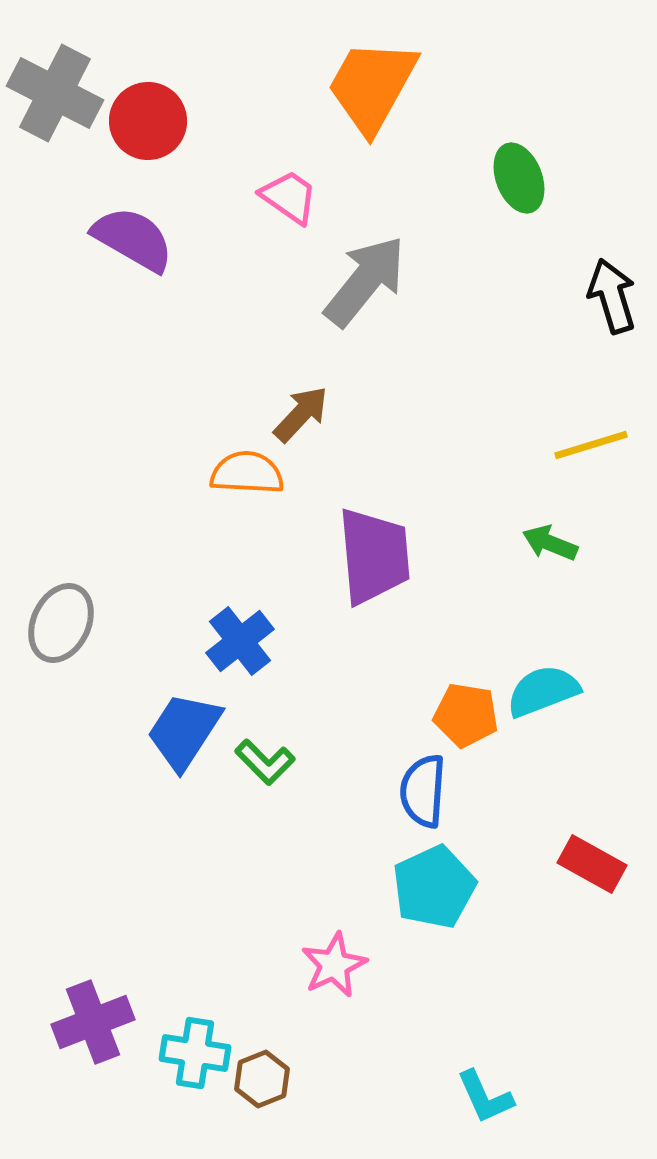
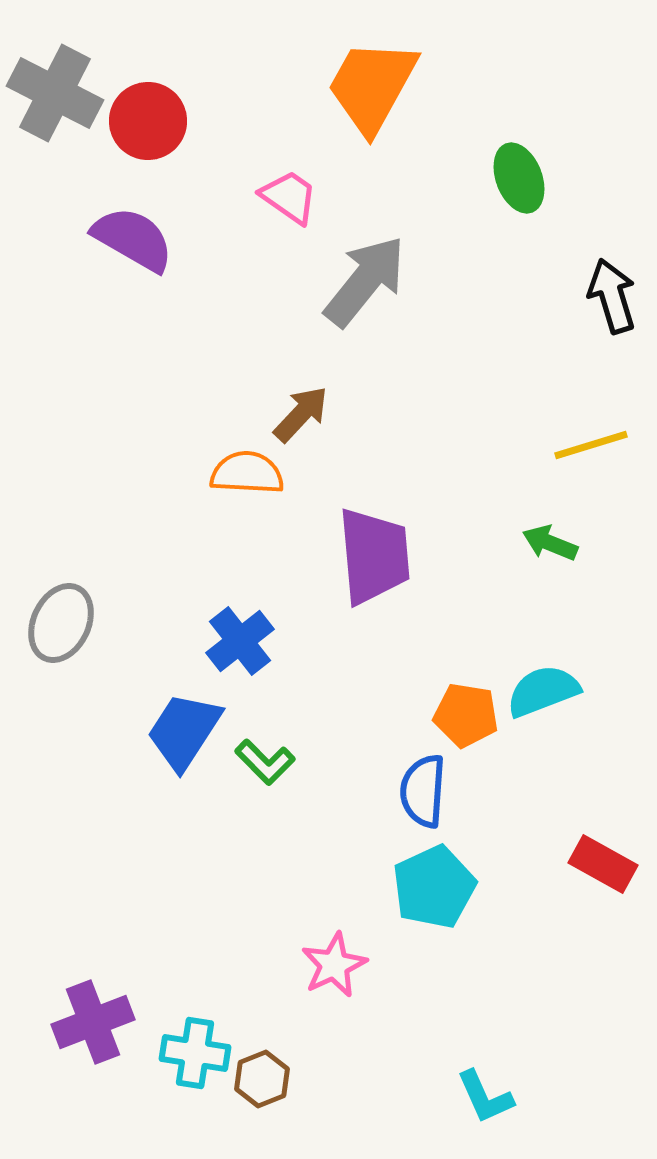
red rectangle: moved 11 px right
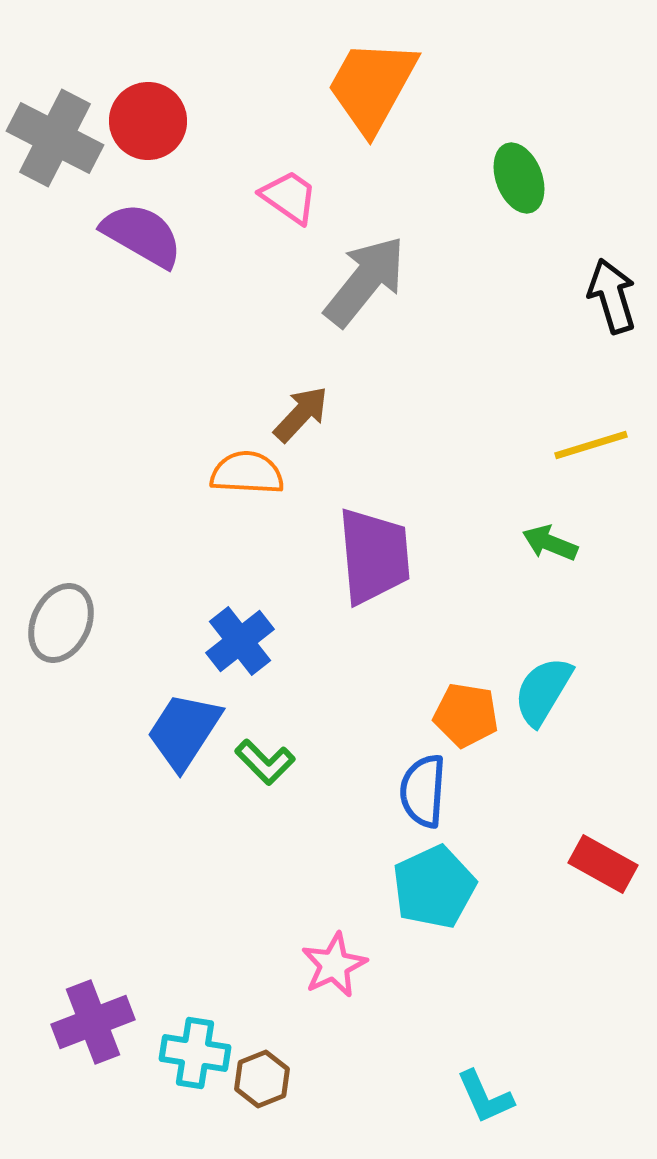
gray cross: moved 45 px down
purple semicircle: moved 9 px right, 4 px up
cyan semicircle: rotated 38 degrees counterclockwise
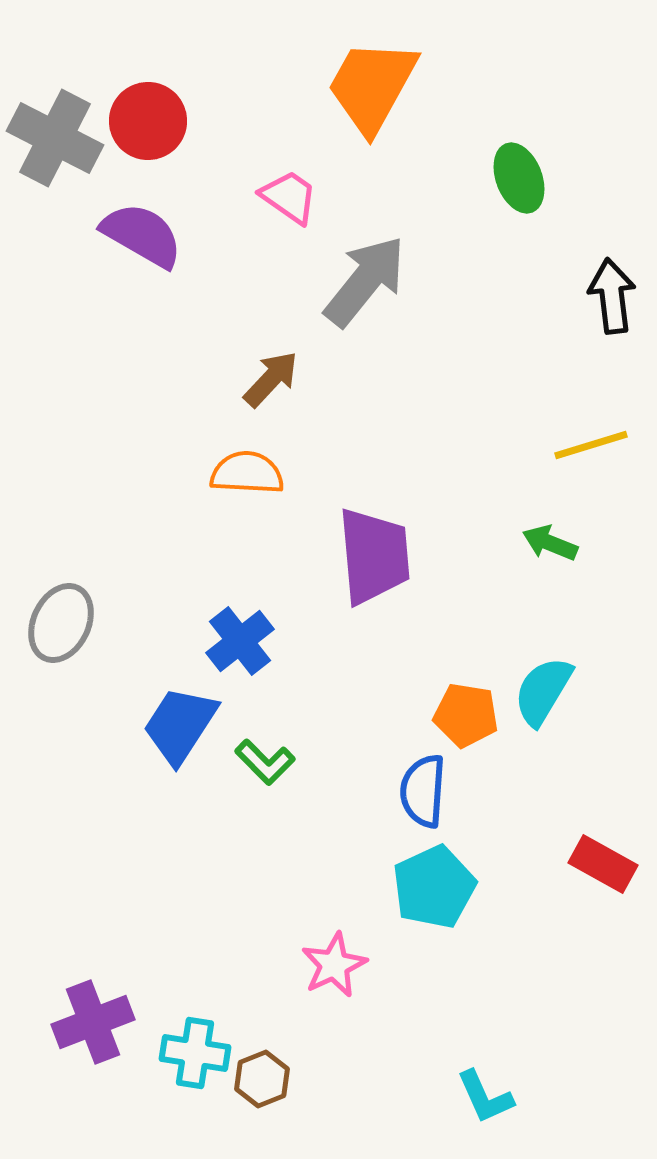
black arrow: rotated 10 degrees clockwise
brown arrow: moved 30 px left, 35 px up
blue trapezoid: moved 4 px left, 6 px up
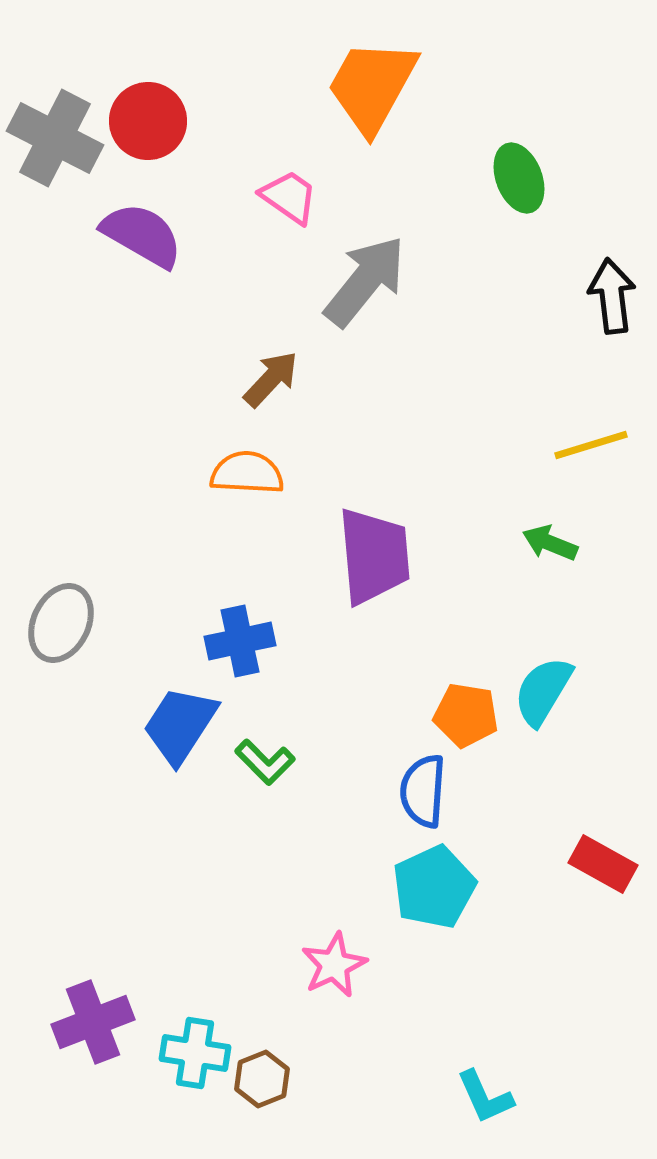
blue cross: rotated 26 degrees clockwise
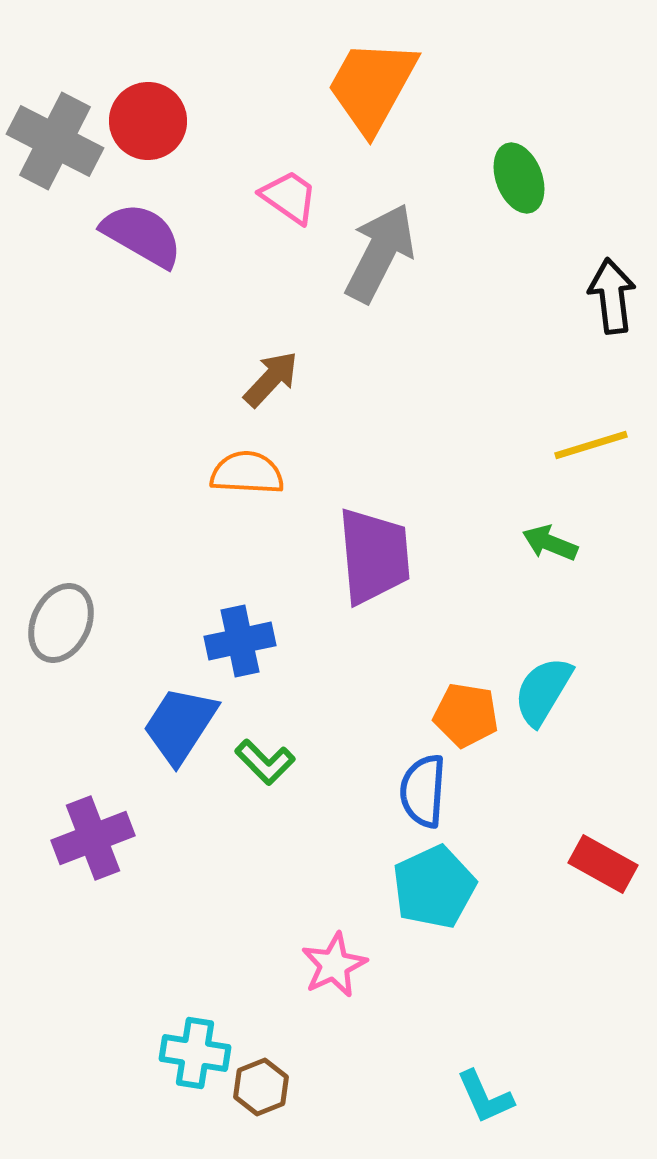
gray cross: moved 3 px down
gray arrow: moved 15 px right, 28 px up; rotated 12 degrees counterclockwise
purple cross: moved 184 px up
brown hexagon: moved 1 px left, 8 px down
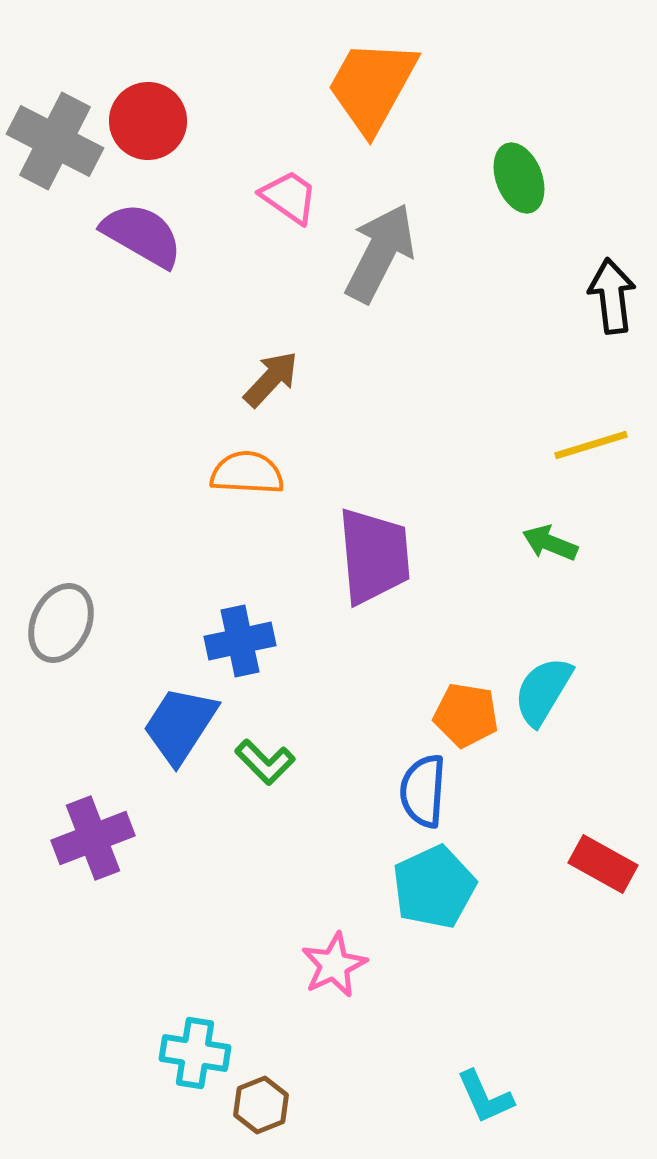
brown hexagon: moved 18 px down
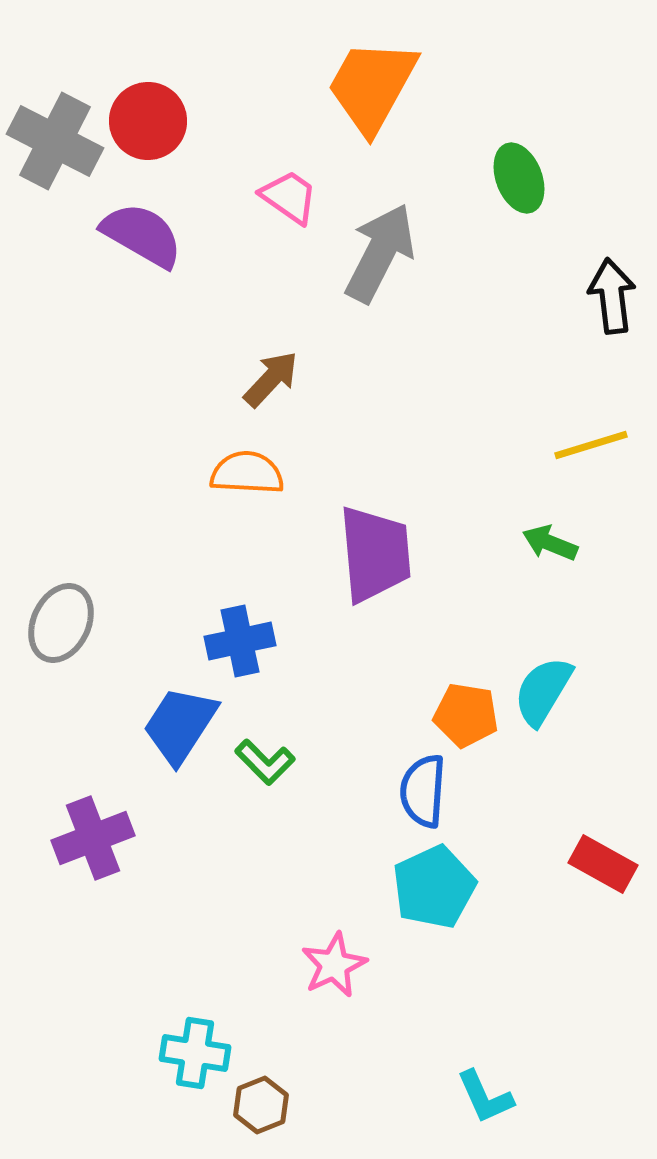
purple trapezoid: moved 1 px right, 2 px up
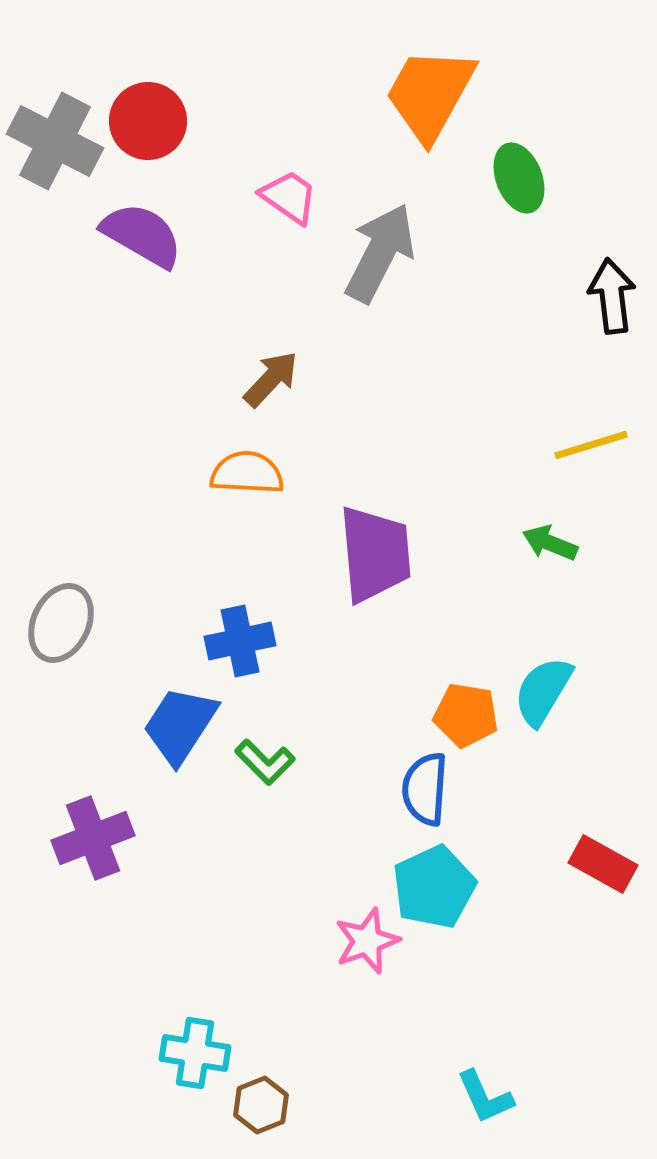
orange trapezoid: moved 58 px right, 8 px down
blue semicircle: moved 2 px right, 2 px up
pink star: moved 33 px right, 24 px up; rotated 6 degrees clockwise
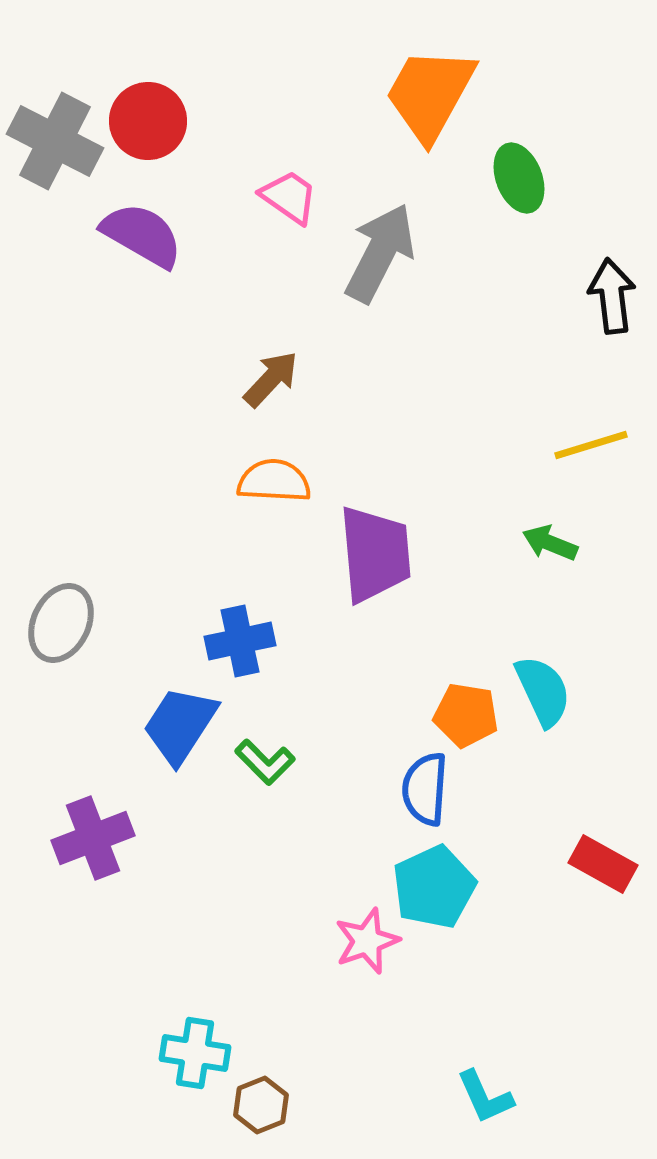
orange semicircle: moved 27 px right, 8 px down
cyan semicircle: rotated 124 degrees clockwise
